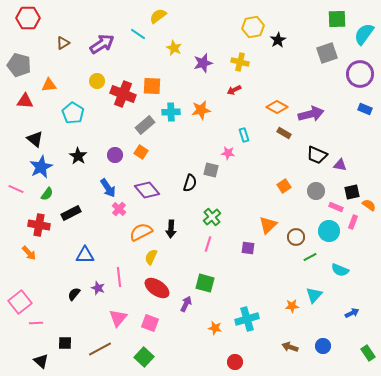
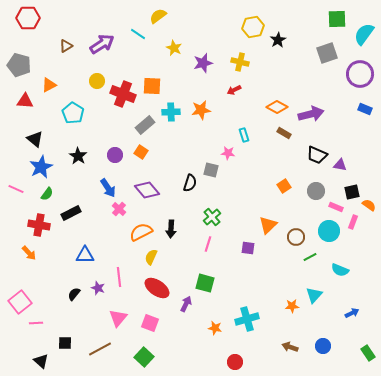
brown triangle at (63, 43): moved 3 px right, 3 px down
orange triangle at (49, 85): rotated 21 degrees counterclockwise
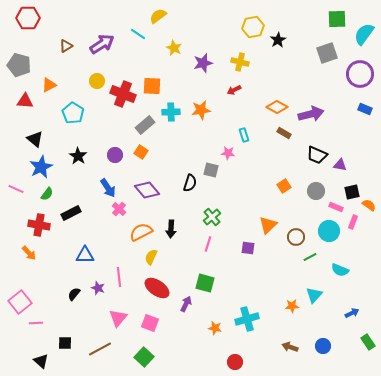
green rectangle at (368, 353): moved 11 px up
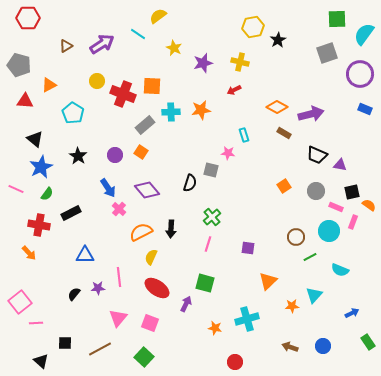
orange triangle at (268, 225): moved 56 px down
purple star at (98, 288): rotated 24 degrees counterclockwise
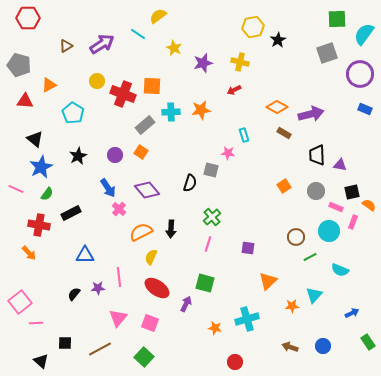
black trapezoid at (317, 155): rotated 65 degrees clockwise
black star at (78, 156): rotated 12 degrees clockwise
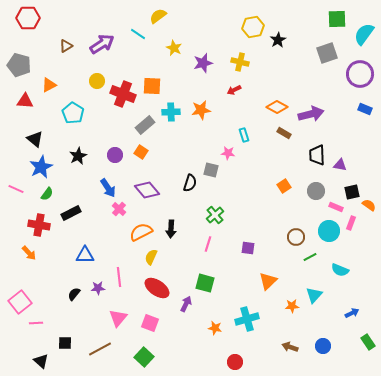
green cross at (212, 217): moved 3 px right, 2 px up
pink rectangle at (353, 222): moved 2 px left, 1 px down
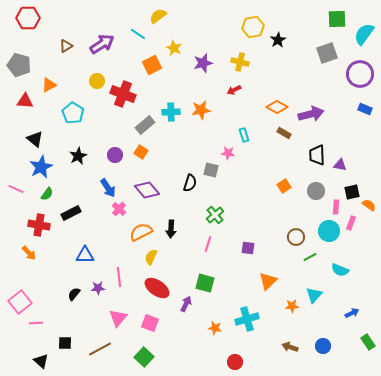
orange square at (152, 86): moved 21 px up; rotated 30 degrees counterclockwise
pink rectangle at (336, 207): rotated 72 degrees clockwise
